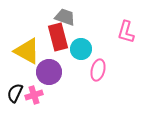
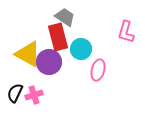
gray trapezoid: rotated 15 degrees clockwise
yellow triangle: moved 1 px right, 3 px down
purple circle: moved 10 px up
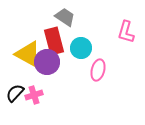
red rectangle: moved 4 px left, 4 px down
cyan circle: moved 1 px up
purple circle: moved 2 px left
black semicircle: rotated 18 degrees clockwise
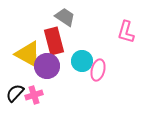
cyan circle: moved 1 px right, 13 px down
purple circle: moved 4 px down
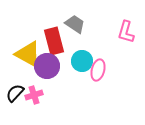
gray trapezoid: moved 10 px right, 7 px down
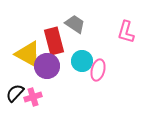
pink cross: moved 1 px left, 2 px down
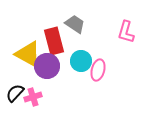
cyan circle: moved 1 px left
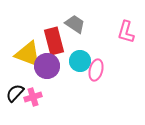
yellow triangle: rotated 8 degrees counterclockwise
cyan circle: moved 1 px left
pink ellipse: moved 2 px left
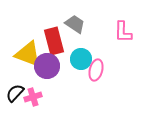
pink L-shape: moved 3 px left; rotated 15 degrees counterclockwise
cyan circle: moved 1 px right, 2 px up
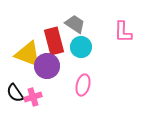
cyan circle: moved 12 px up
pink ellipse: moved 13 px left, 15 px down
black semicircle: rotated 78 degrees counterclockwise
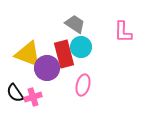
red rectangle: moved 10 px right, 13 px down
purple circle: moved 2 px down
